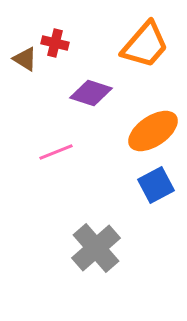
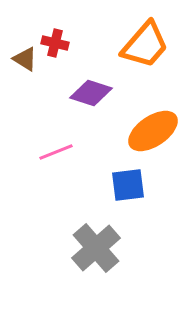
blue square: moved 28 px left; rotated 21 degrees clockwise
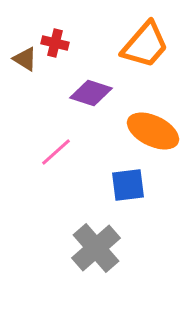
orange ellipse: rotated 60 degrees clockwise
pink line: rotated 20 degrees counterclockwise
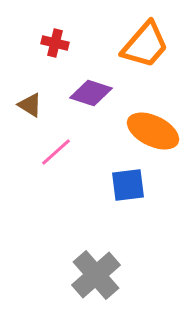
brown triangle: moved 5 px right, 46 px down
gray cross: moved 27 px down
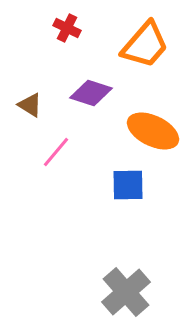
red cross: moved 12 px right, 15 px up; rotated 12 degrees clockwise
pink line: rotated 8 degrees counterclockwise
blue square: rotated 6 degrees clockwise
gray cross: moved 30 px right, 17 px down
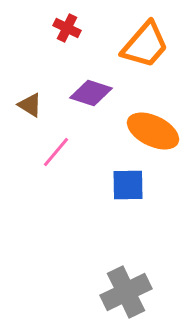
gray cross: rotated 15 degrees clockwise
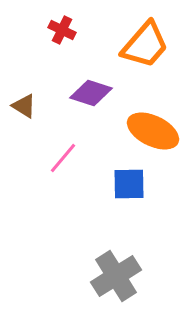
red cross: moved 5 px left, 2 px down
brown triangle: moved 6 px left, 1 px down
pink line: moved 7 px right, 6 px down
blue square: moved 1 px right, 1 px up
gray cross: moved 10 px left, 16 px up; rotated 6 degrees counterclockwise
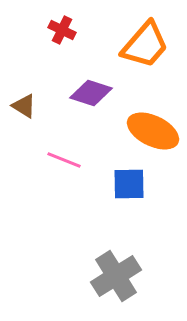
pink line: moved 1 px right, 2 px down; rotated 72 degrees clockwise
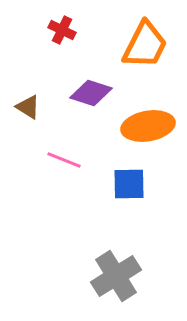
orange trapezoid: rotated 14 degrees counterclockwise
brown triangle: moved 4 px right, 1 px down
orange ellipse: moved 5 px left, 5 px up; rotated 36 degrees counterclockwise
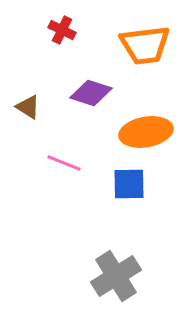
orange trapezoid: rotated 56 degrees clockwise
orange ellipse: moved 2 px left, 6 px down
pink line: moved 3 px down
